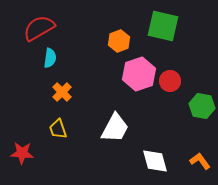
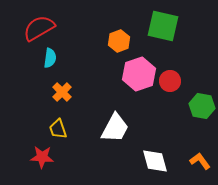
red star: moved 20 px right, 4 px down
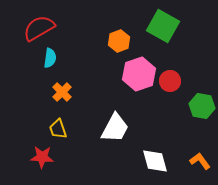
green square: rotated 16 degrees clockwise
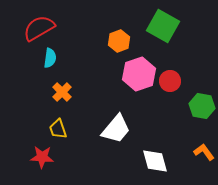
white trapezoid: moved 1 px right, 1 px down; rotated 12 degrees clockwise
orange L-shape: moved 4 px right, 9 px up
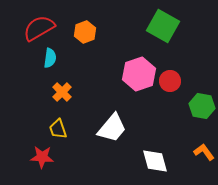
orange hexagon: moved 34 px left, 9 px up
white trapezoid: moved 4 px left, 1 px up
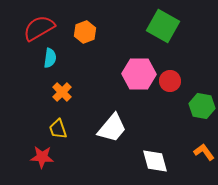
pink hexagon: rotated 20 degrees clockwise
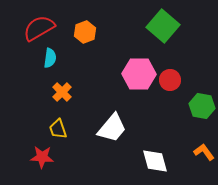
green square: rotated 12 degrees clockwise
red circle: moved 1 px up
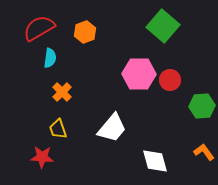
green hexagon: rotated 15 degrees counterclockwise
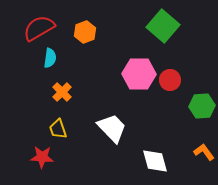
white trapezoid: rotated 84 degrees counterclockwise
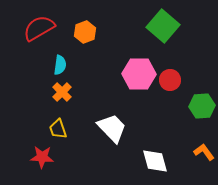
cyan semicircle: moved 10 px right, 7 px down
